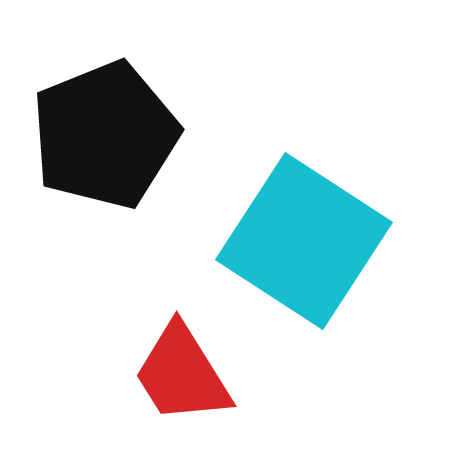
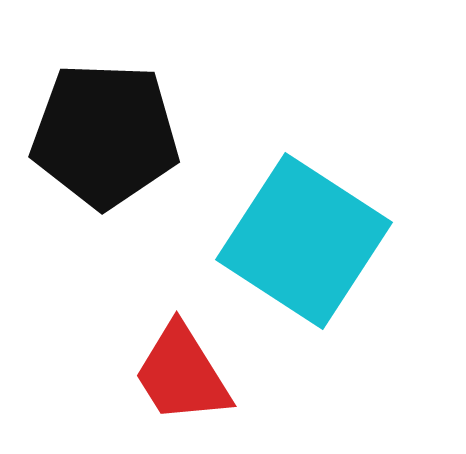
black pentagon: rotated 24 degrees clockwise
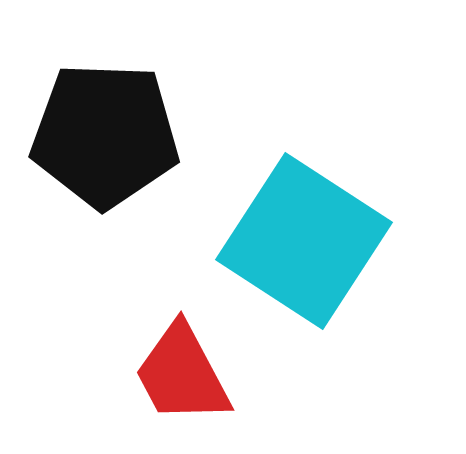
red trapezoid: rotated 4 degrees clockwise
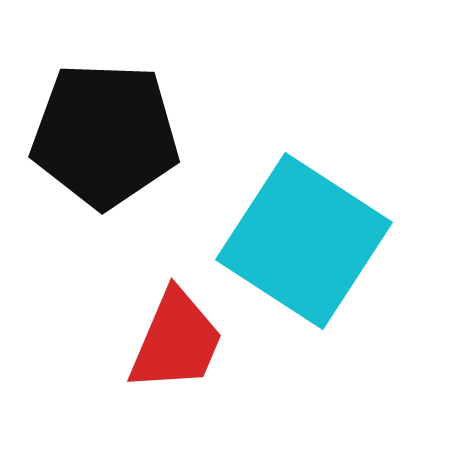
red trapezoid: moved 6 px left, 33 px up; rotated 129 degrees counterclockwise
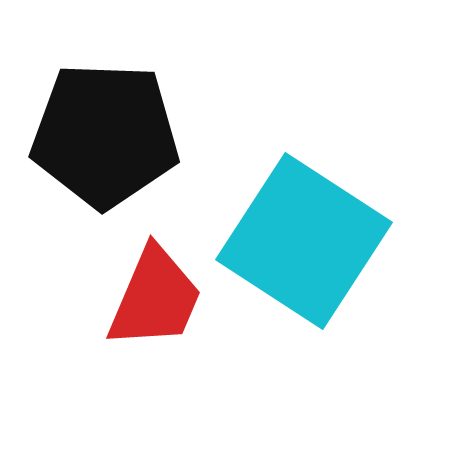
red trapezoid: moved 21 px left, 43 px up
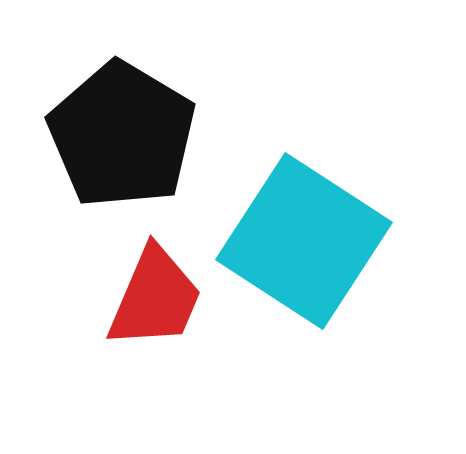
black pentagon: moved 17 px right; rotated 29 degrees clockwise
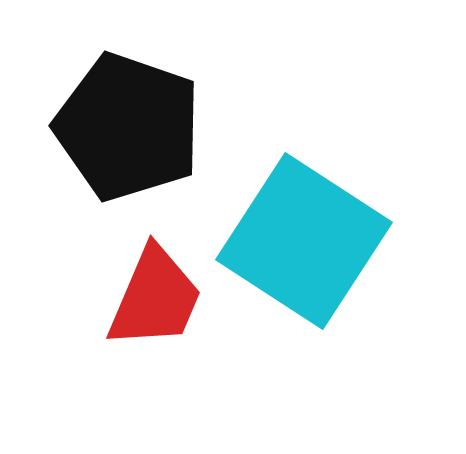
black pentagon: moved 6 px right, 8 px up; rotated 12 degrees counterclockwise
